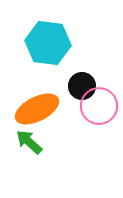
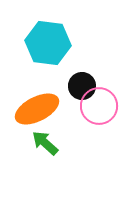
green arrow: moved 16 px right, 1 px down
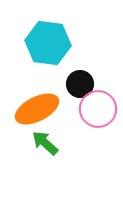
black circle: moved 2 px left, 2 px up
pink circle: moved 1 px left, 3 px down
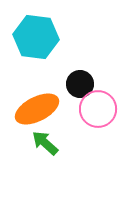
cyan hexagon: moved 12 px left, 6 px up
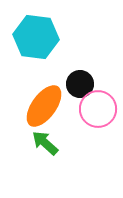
orange ellipse: moved 7 px right, 3 px up; rotated 27 degrees counterclockwise
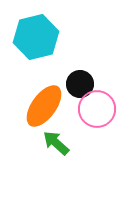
cyan hexagon: rotated 21 degrees counterclockwise
pink circle: moved 1 px left
green arrow: moved 11 px right
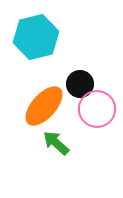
orange ellipse: rotated 6 degrees clockwise
